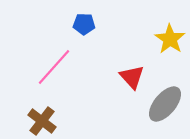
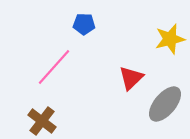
yellow star: rotated 24 degrees clockwise
red triangle: moved 1 px left, 1 px down; rotated 28 degrees clockwise
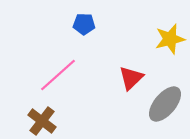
pink line: moved 4 px right, 8 px down; rotated 6 degrees clockwise
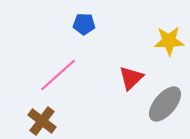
yellow star: moved 1 px left, 2 px down; rotated 12 degrees clockwise
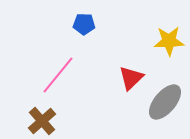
pink line: rotated 9 degrees counterclockwise
gray ellipse: moved 2 px up
brown cross: rotated 12 degrees clockwise
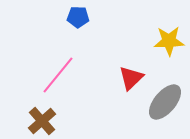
blue pentagon: moved 6 px left, 7 px up
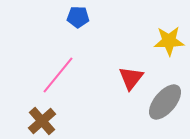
red triangle: rotated 8 degrees counterclockwise
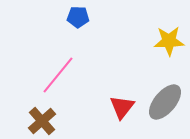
red triangle: moved 9 px left, 29 px down
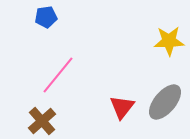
blue pentagon: moved 32 px left; rotated 10 degrees counterclockwise
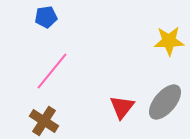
pink line: moved 6 px left, 4 px up
brown cross: moved 2 px right; rotated 16 degrees counterclockwise
